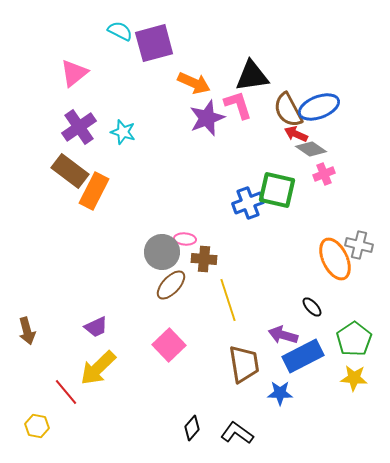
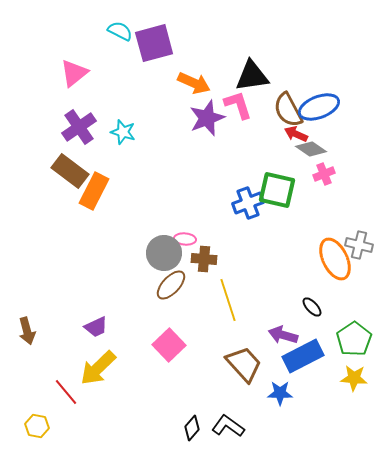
gray circle: moved 2 px right, 1 px down
brown trapezoid: rotated 33 degrees counterclockwise
black L-shape: moved 9 px left, 7 px up
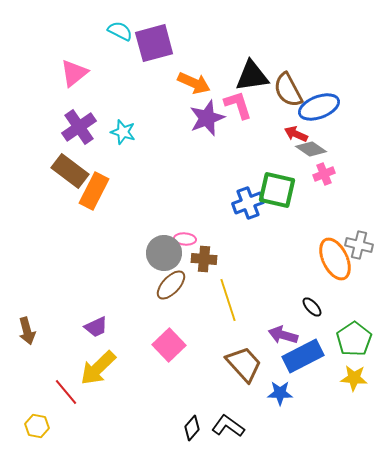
brown semicircle: moved 20 px up
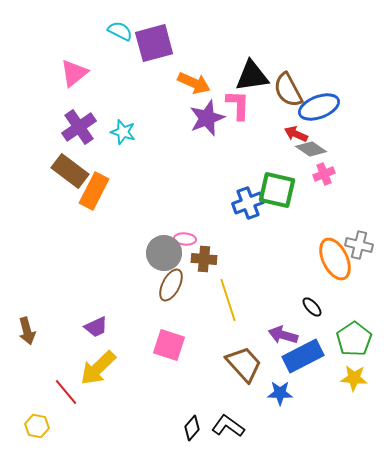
pink L-shape: rotated 20 degrees clockwise
brown ellipse: rotated 16 degrees counterclockwise
pink square: rotated 28 degrees counterclockwise
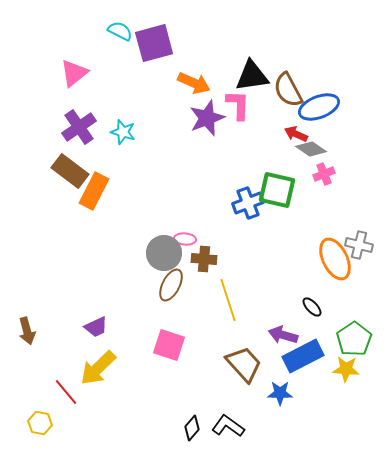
yellow star: moved 8 px left, 9 px up
yellow hexagon: moved 3 px right, 3 px up
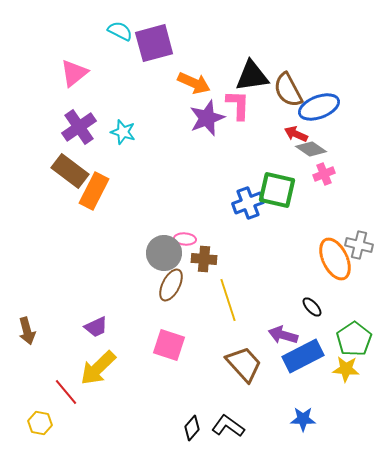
blue star: moved 23 px right, 26 px down
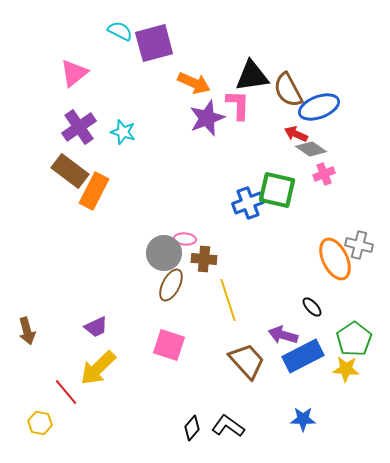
brown trapezoid: moved 3 px right, 3 px up
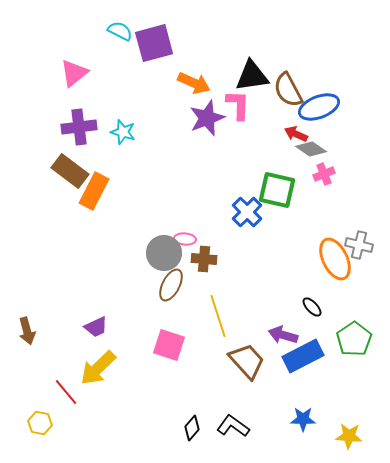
purple cross: rotated 28 degrees clockwise
blue cross: moved 1 px left, 9 px down; rotated 24 degrees counterclockwise
yellow line: moved 10 px left, 16 px down
yellow star: moved 3 px right, 67 px down
black L-shape: moved 5 px right
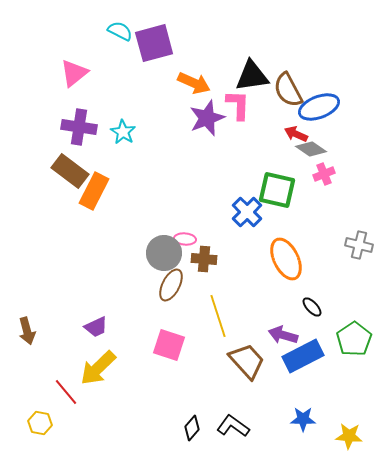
purple cross: rotated 16 degrees clockwise
cyan star: rotated 15 degrees clockwise
orange ellipse: moved 49 px left
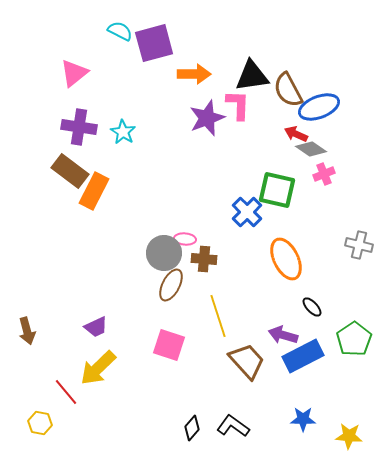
orange arrow: moved 9 px up; rotated 24 degrees counterclockwise
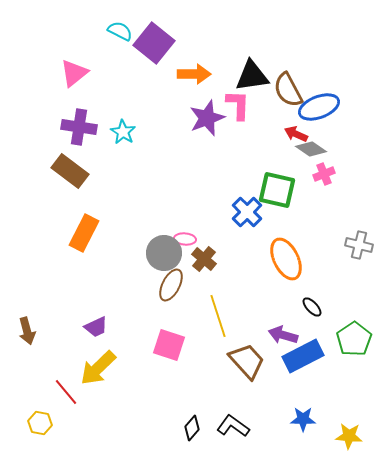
purple square: rotated 36 degrees counterclockwise
orange rectangle: moved 10 px left, 42 px down
brown cross: rotated 35 degrees clockwise
